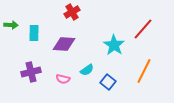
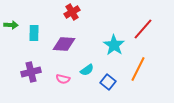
orange line: moved 6 px left, 2 px up
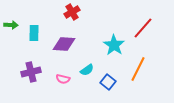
red line: moved 1 px up
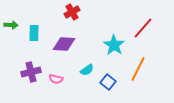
pink semicircle: moved 7 px left
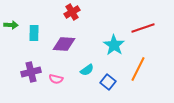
red line: rotated 30 degrees clockwise
